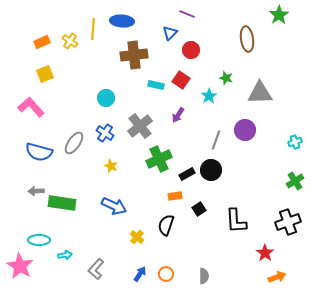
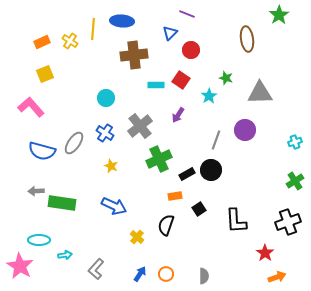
cyan rectangle at (156, 85): rotated 14 degrees counterclockwise
blue semicircle at (39, 152): moved 3 px right, 1 px up
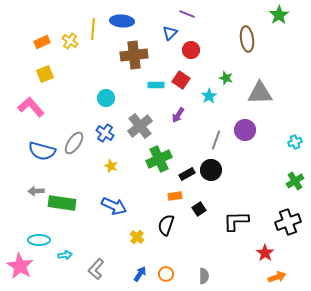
black L-shape at (236, 221): rotated 92 degrees clockwise
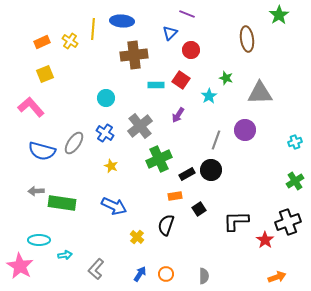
red star at (265, 253): moved 13 px up
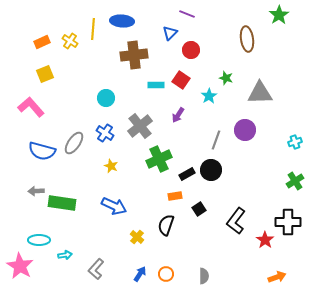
black L-shape at (236, 221): rotated 52 degrees counterclockwise
black cross at (288, 222): rotated 20 degrees clockwise
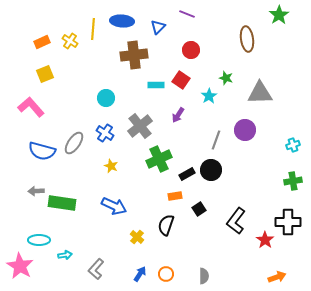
blue triangle at (170, 33): moved 12 px left, 6 px up
cyan cross at (295, 142): moved 2 px left, 3 px down
green cross at (295, 181): moved 2 px left; rotated 24 degrees clockwise
